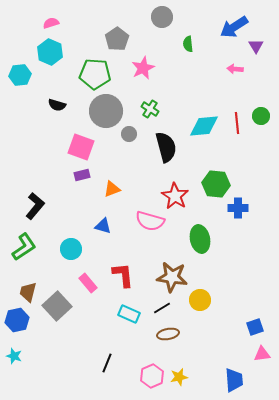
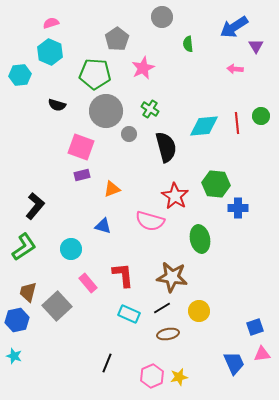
yellow circle at (200, 300): moved 1 px left, 11 px down
blue trapezoid at (234, 380): moved 17 px up; rotated 20 degrees counterclockwise
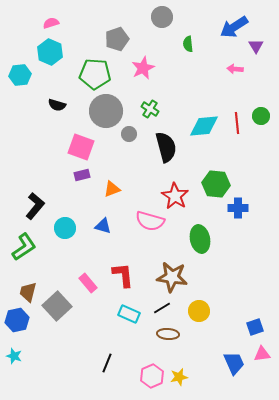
gray pentagon at (117, 39): rotated 15 degrees clockwise
cyan circle at (71, 249): moved 6 px left, 21 px up
brown ellipse at (168, 334): rotated 15 degrees clockwise
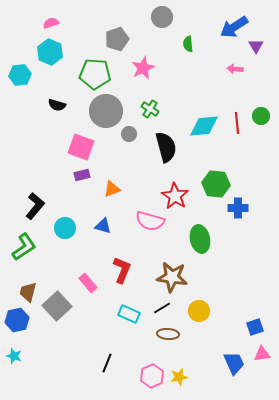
red L-shape at (123, 275): moved 1 px left, 5 px up; rotated 28 degrees clockwise
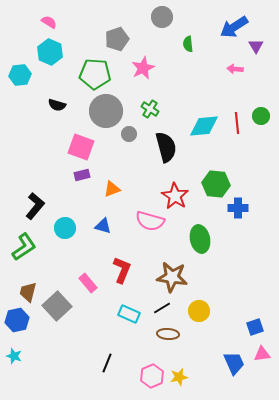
pink semicircle at (51, 23): moved 2 px left, 1 px up; rotated 49 degrees clockwise
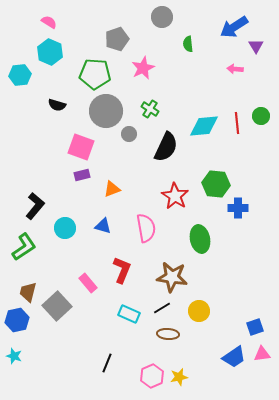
black semicircle at (166, 147): rotated 40 degrees clockwise
pink semicircle at (150, 221): moved 4 px left, 7 px down; rotated 116 degrees counterclockwise
blue trapezoid at (234, 363): moved 6 px up; rotated 80 degrees clockwise
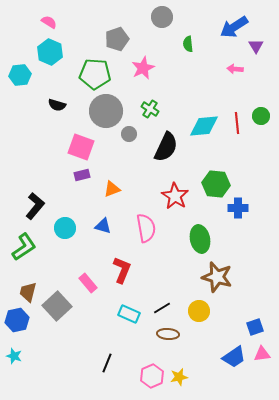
brown star at (172, 277): moved 45 px right; rotated 8 degrees clockwise
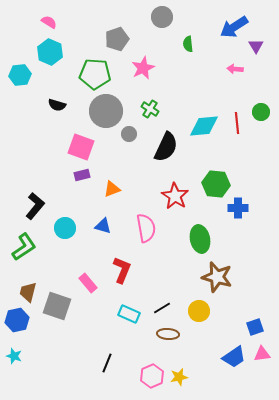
green circle at (261, 116): moved 4 px up
gray square at (57, 306): rotated 28 degrees counterclockwise
